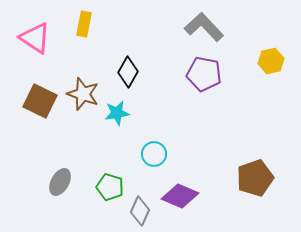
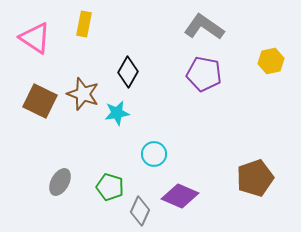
gray L-shape: rotated 12 degrees counterclockwise
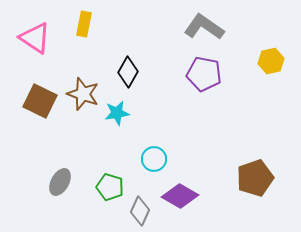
cyan circle: moved 5 px down
purple diamond: rotated 6 degrees clockwise
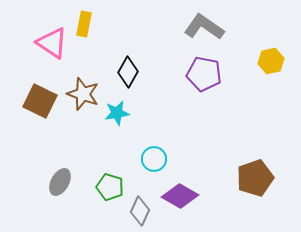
pink triangle: moved 17 px right, 5 px down
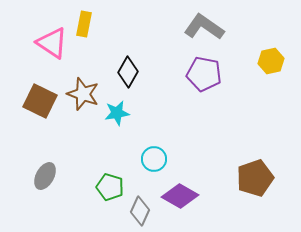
gray ellipse: moved 15 px left, 6 px up
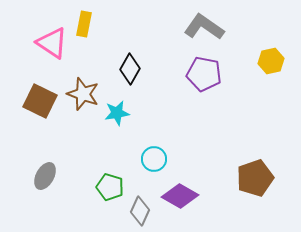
black diamond: moved 2 px right, 3 px up
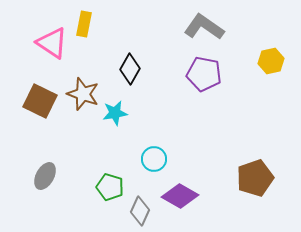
cyan star: moved 2 px left
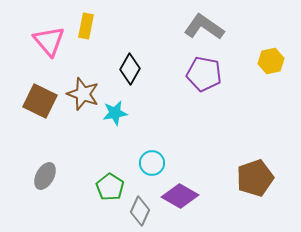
yellow rectangle: moved 2 px right, 2 px down
pink triangle: moved 3 px left, 2 px up; rotated 16 degrees clockwise
cyan circle: moved 2 px left, 4 px down
green pentagon: rotated 16 degrees clockwise
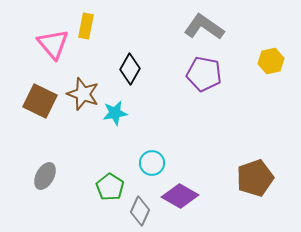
pink triangle: moved 4 px right, 3 px down
